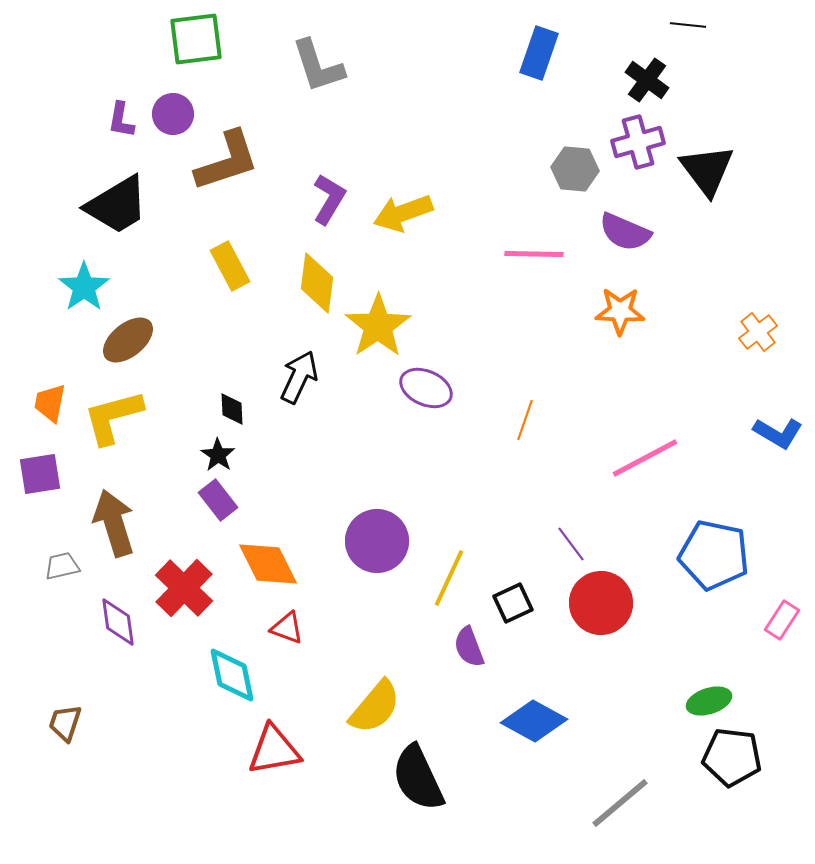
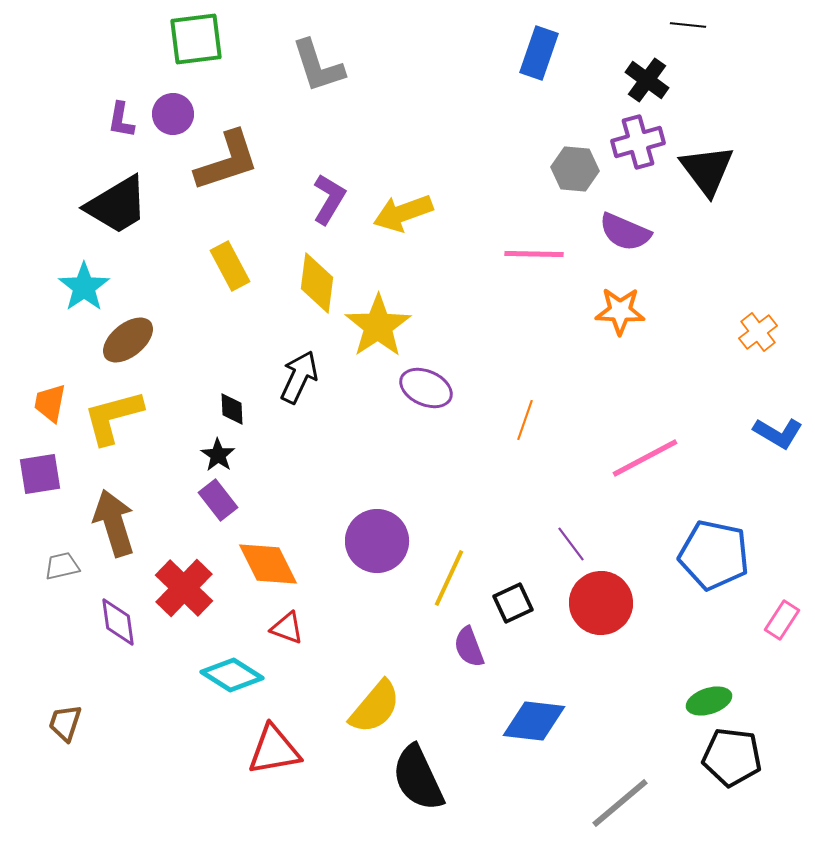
cyan diamond at (232, 675): rotated 46 degrees counterclockwise
blue diamond at (534, 721): rotated 22 degrees counterclockwise
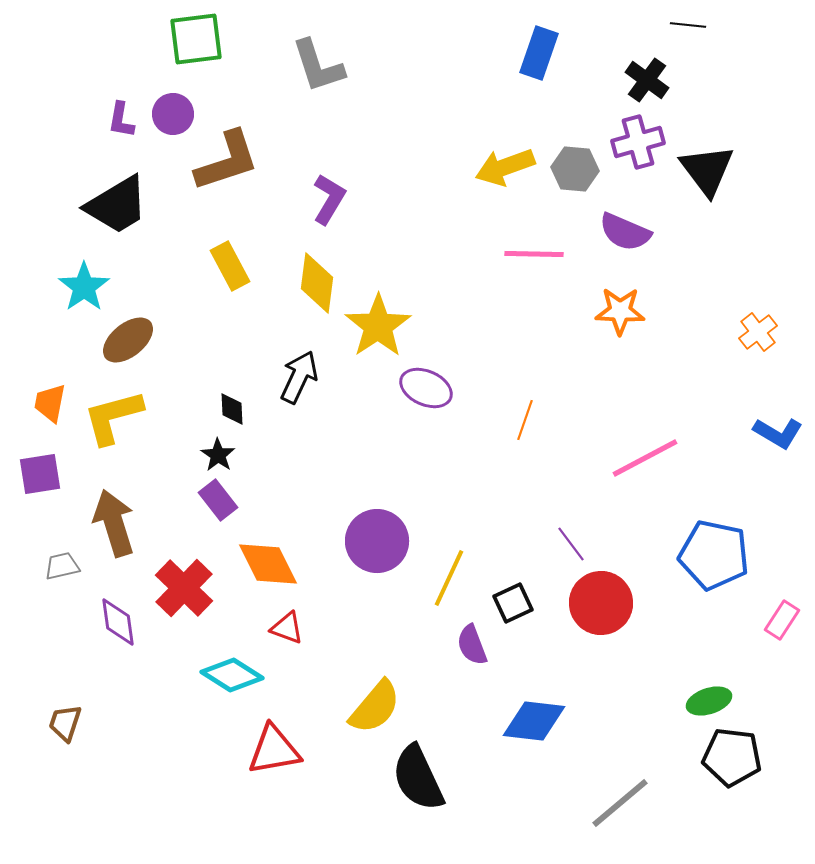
yellow arrow at (403, 213): moved 102 px right, 46 px up
purple semicircle at (469, 647): moved 3 px right, 2 px up
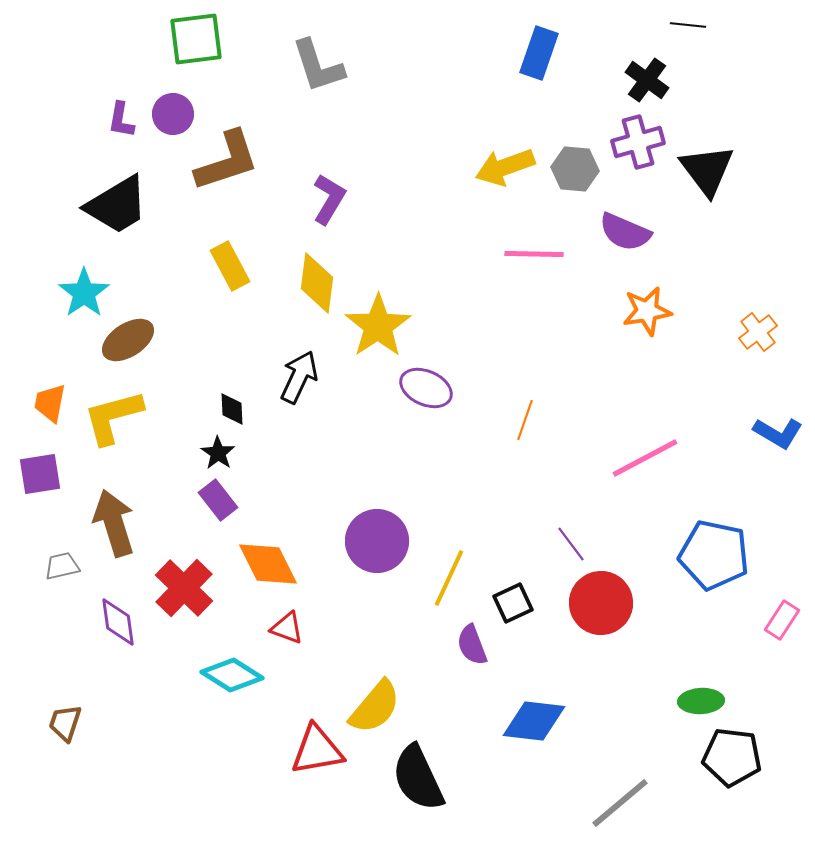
cyan star at (84, 287): moved 6 px down
orange star at (620, 311): moved 27 px right; rotated 12 degrees counterclockwise
brown ellipse at (128, 340): rotated 6 degrees clockwise
black star at (218, 455): moved 2 px up
green ellipse at (709, 701): moved 8 px left; rotated 15 degrees clockwise
red triangle at (274, 750): moved 43 px right
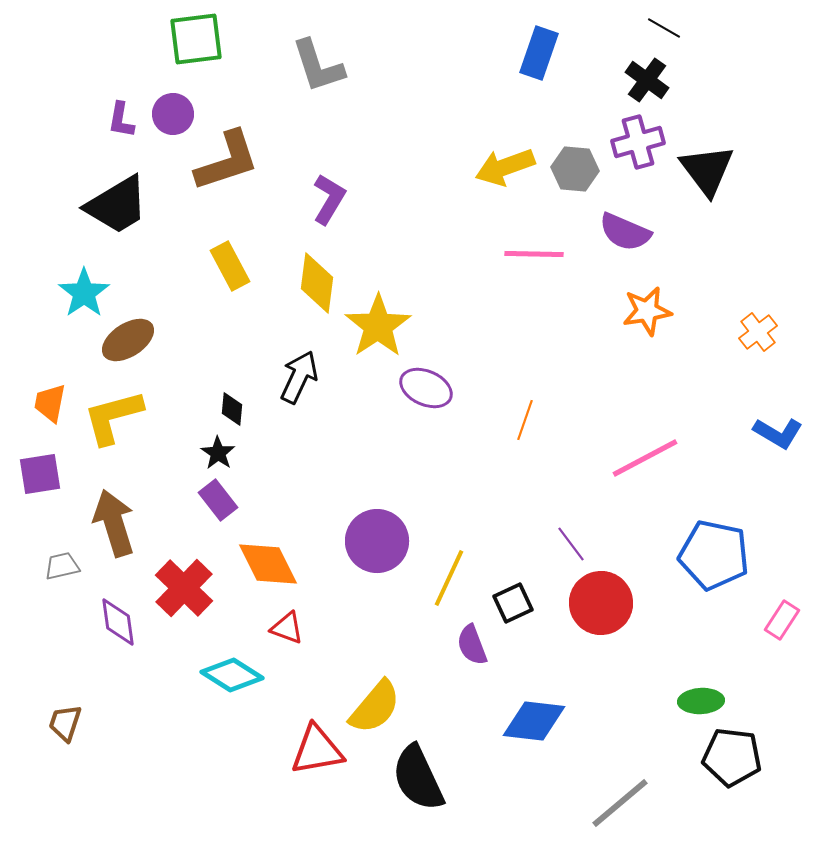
black line at (688, 25): moved 24 px left, 3 px down; rotated 24 degrees clockwise
black diamond at (232, 409): rotated 8 degrees clockwise
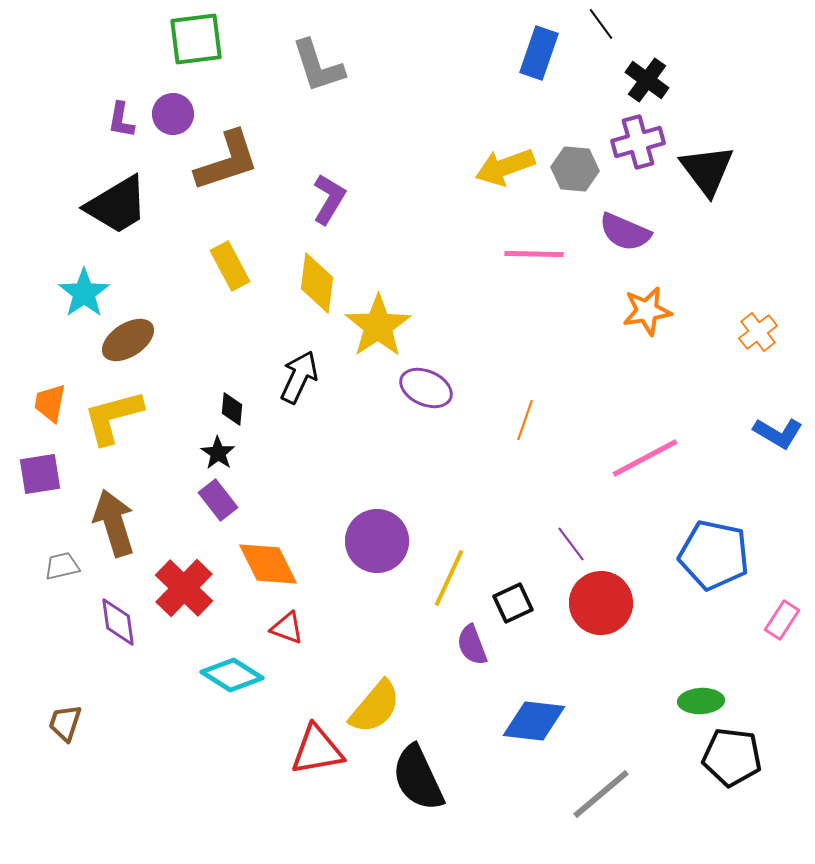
black line at (664, 28): moved 63 px left, 4 px up; rotated 24 degrees clockwise
gray line at (620, 803): moved 19 px left, 9 px up
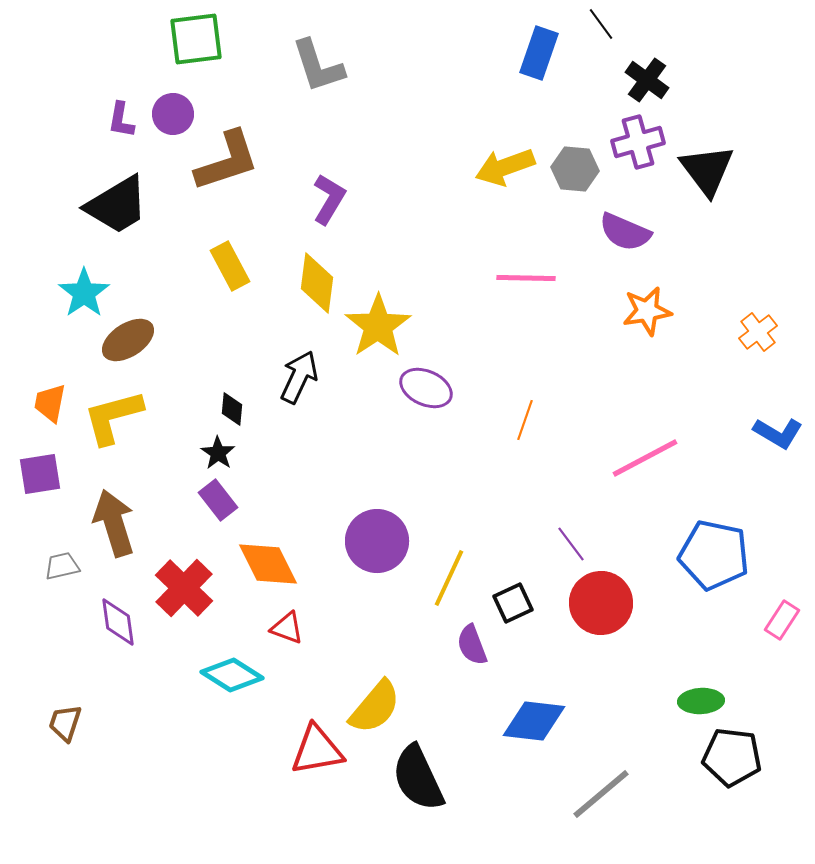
pink line at (534, 254): moved 8 px left, 24 px down
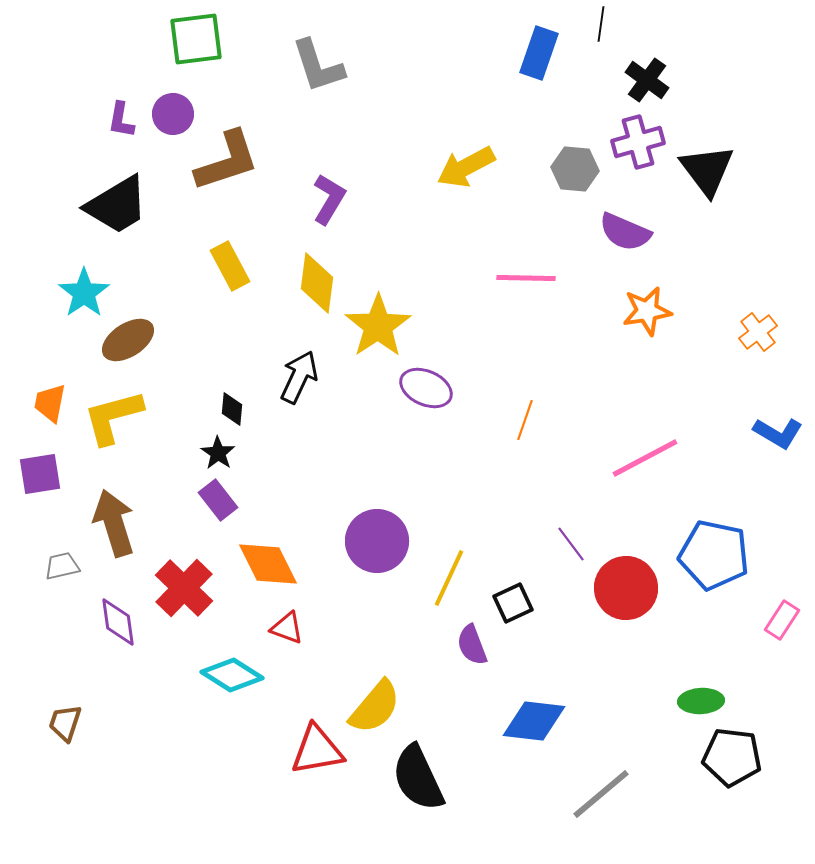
black line at (601, 24): rotated 44 degrees clockwise
yellow arrow at (505, 167): moved 39 px left; rotated 8 degrees counterclockwise
red circle at (601, 603): moved 25 px right, 15 px up
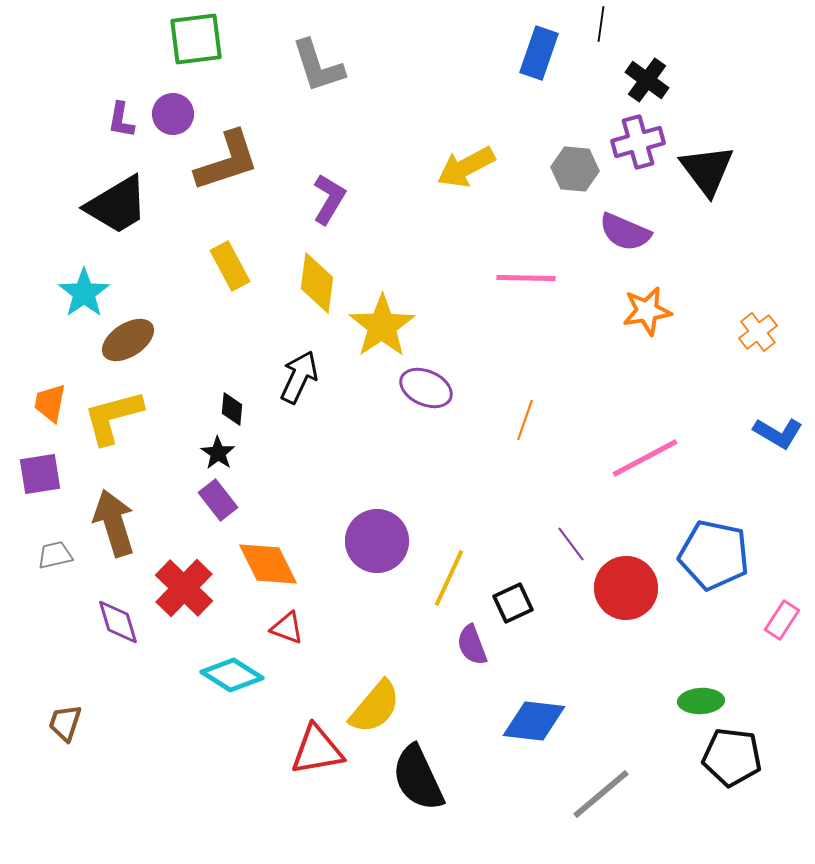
yellow star at (378, 326): moved 4 px right
gray trapezoid at (62, 566): moved 7 px left, 11 px up
purple diamond at (118, 622): rotated 9 degrees counterclockwise
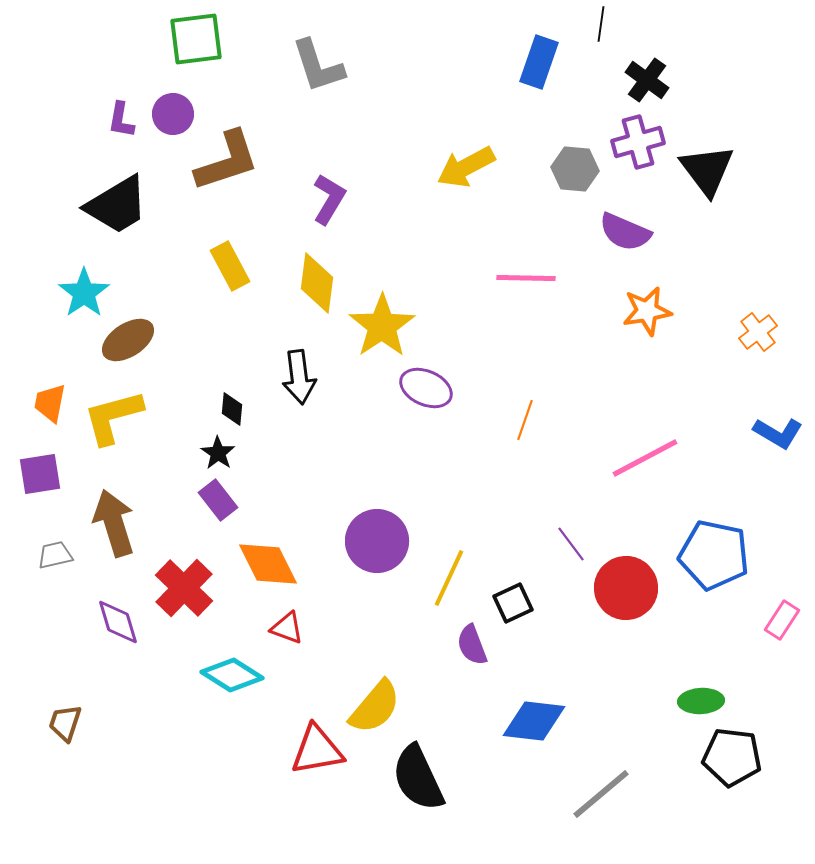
blue rectangle at (539, 53): moved 9 px down
black arrow at (299, 377): rotated 148 degrees clockwise
